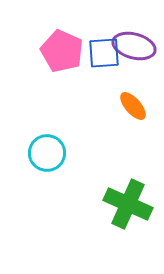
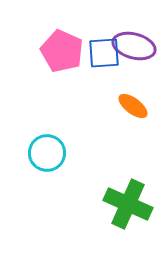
orange ellipse: rotated 12 degrees counterclockwise
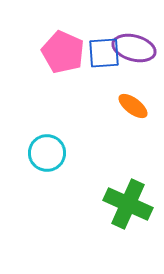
purple ellipse: moved 2 px down
pink pentagon: moved 1 px right, 1 px down
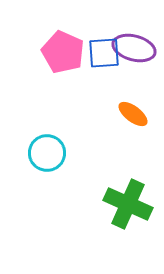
orange ellipse: moved 8 px down
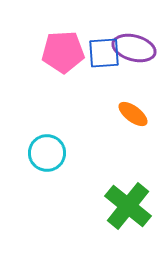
pink pentagon: rotated 27 degrees counterclockwise
green cross: moved 2 px down; rotated 15 degrees clockwise
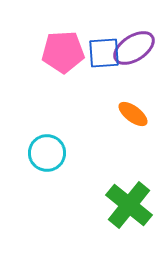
purple ellipse: rotated 48 degrees counterclockwise
green cross: moved 1 px right, 1 px up
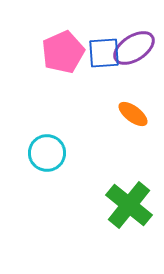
pink pentagon: rotated 21 degrees counterclockwise
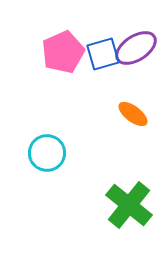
purple ellipse: moved 2 px right
blue square: moved 1 px left, 1 px down; rotated 12 degrees counterclockwise
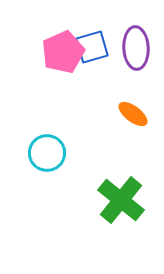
purple ellipse: rotated 60 degrees counterclockwise
blue square: moved 11 px left, 7 px up
green cross: moved 8 px left, 5 px up
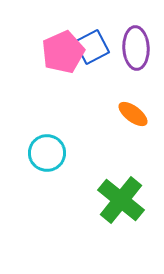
blue square: rotated 12 degrees counterclockwise
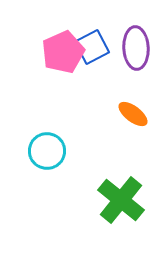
cyan circle: moved 2 px up
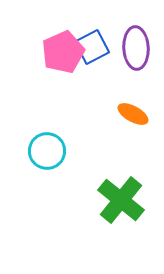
orange ellipse: rotated 8 degrees counterclockwise
